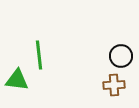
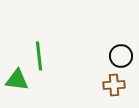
green line: moved 1 px down
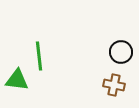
black circle: moved 4 px up
brown cross: rotated 15 degrees clockwise
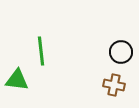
green line: moved 2 px right, 5 px up
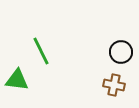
green line: rotated 20 degrees counterclockwise
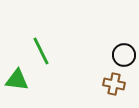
black circle: moved 3 px right, 3 px down
brown cross: moved 1 px up
